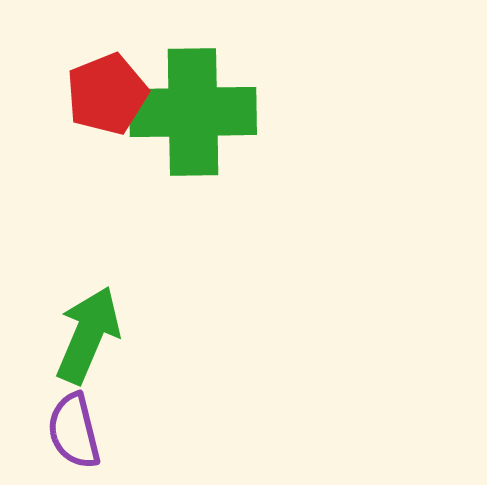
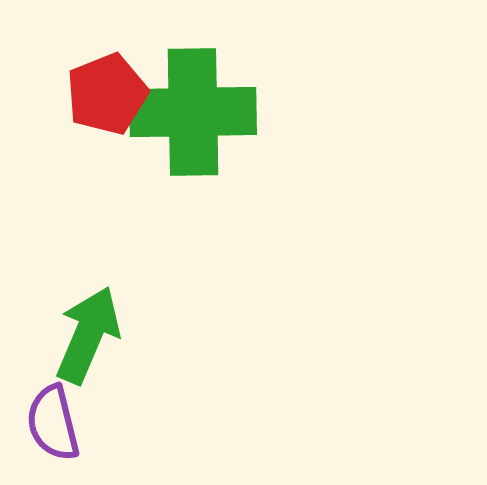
purple semicircle: moved 21 px left, 8 px up
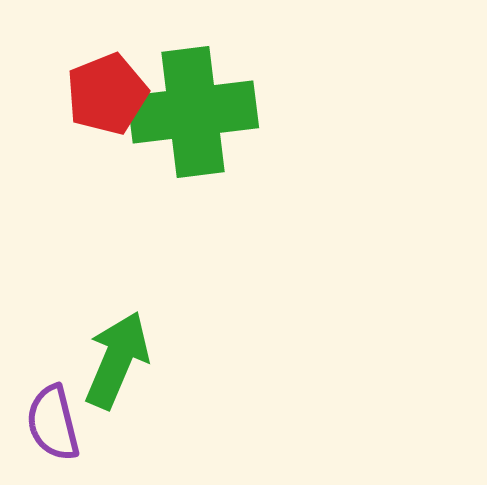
green cross: rotated 6 degrees counterclockwise
green arrow: moved 29 px right, 25 px down
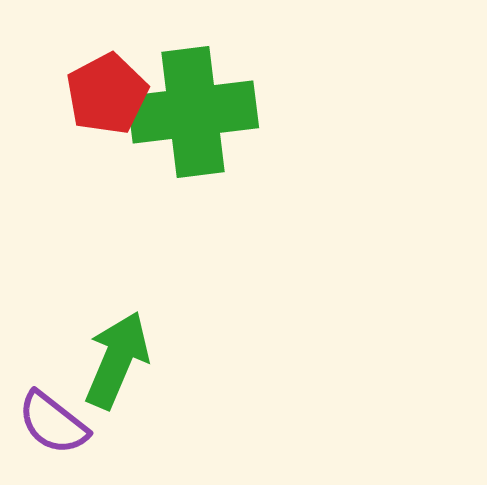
red pentagon: rotated 6 degrees counterclockwise
purple semicircle: rotated 38 degrees counterclockwise
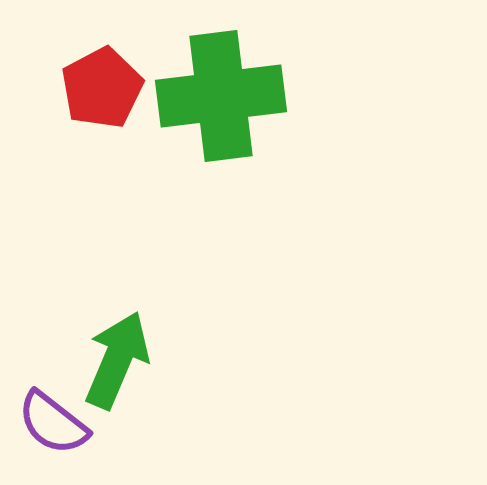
red pentagon: moved 5 px left, 6 px up
green cross: moved 28 px right, 16 px up
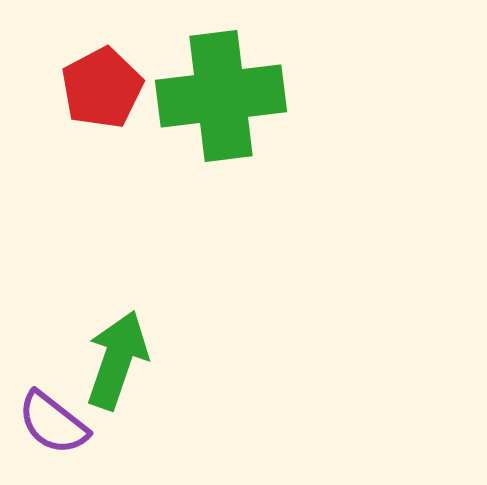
green arrow: rotated 4 degrees counterclockwise
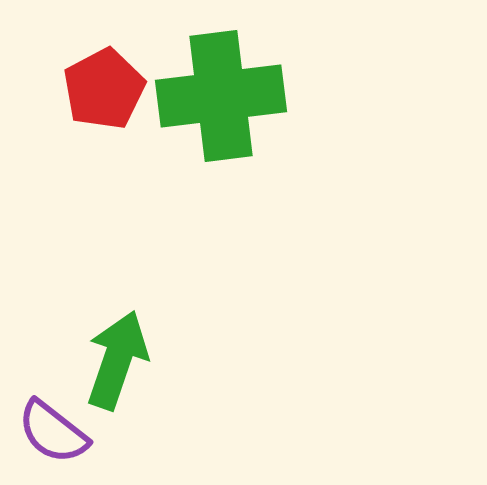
red pentagon: moved 2 px right, 1 px down
purple semicircle: moved 9 px down
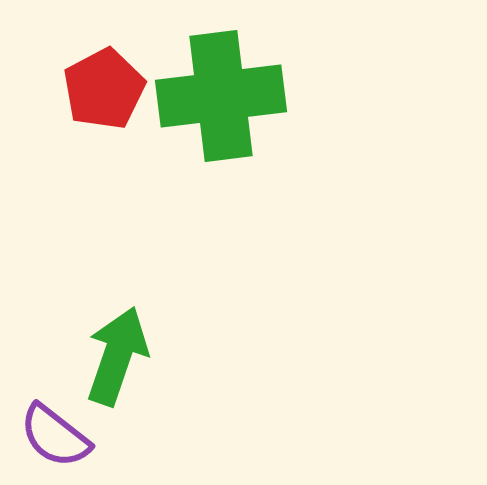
green arrow: moved 4 px up
purple semicircle: moved 2 px right, 4 px down
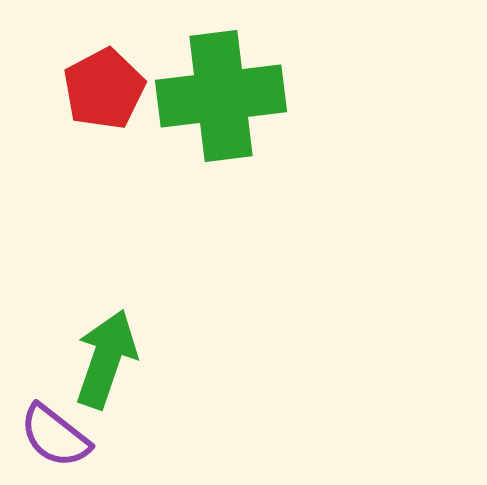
green arrow: moved 11 px left, 3 px down
